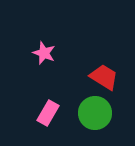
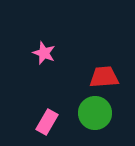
red trapezoid: rotated 36 degrees counterclockwise
pink rectangle: moved 1 px left, 9 px down
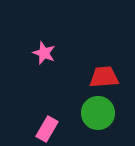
green circle: moved 3 px right
pink rectangle: moved 7 px down
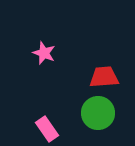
pink rectangle: rotated 65 degrees counterclockwise
